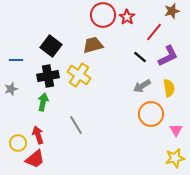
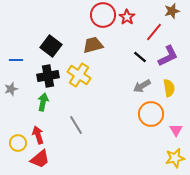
red trapezoid: moved 5 px right
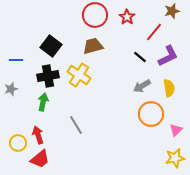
red circle: moved 8 px left
brown trapezoid: moved 1 px down
pink triangle: rotated 16 degrees clockwise
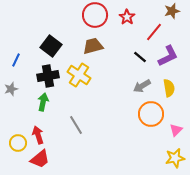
blue line: rotated 64 degrees counterclockwise
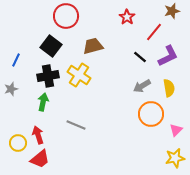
red circle: moved 29 px left, 1 px down
gray line: rotated 36 degrees counterclockwise
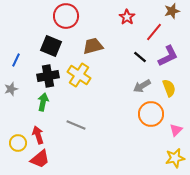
black square: rotated 15 degrees counterclockwise
yellow semicircle: rotated 12 degrees counterclockwise
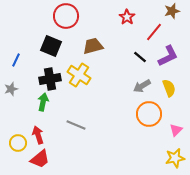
black cross: moved 2 px right, 3 px down
orange circle: moved 2 px left
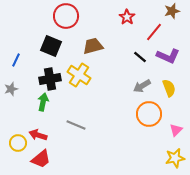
purple L-shape: rotated 50 degrees clockwise
red arrow: rotated 54 degrees counterclockwise
red trapezoid: moved 1 px right
